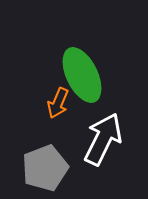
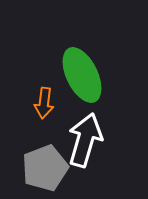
orange arrow: moved 14 px left; rotated 16 degrees counterclockwise
white arrow: moved 18 px left, 1 px down; rotated 10 degrees counterclockwise
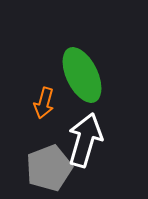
orange arrow: rotated 8 degrees clockwise
gray pentagon: moved 4 px right
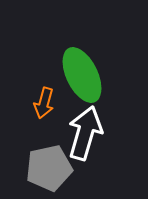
white arrow: moved 7 px up
gray pentagon: rotated 9 degrees clockwise
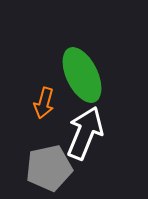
white arrow: rotated 6 degrees clockwise
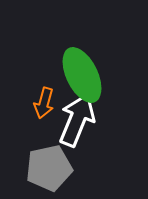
white arrow: moved 8 px left, 13 px up
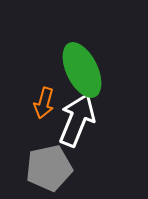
green ellipse: moved 5 px up
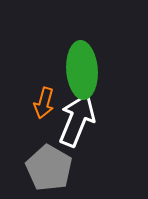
green ellipse: rotated 22 degrees clockwise
gray pentagon: rotated 30 degrees counterclockwise
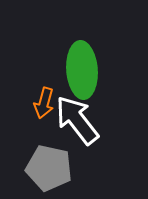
white arrow: rotated 60 degrees counterclockwise
gray pentagon: rotated 18 degrees counterclockwise
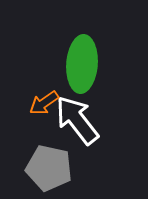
green ellipse: moved 6 px up; rotated 8 degrees clockwise
orange arrow: rotated 40 degrees clockwise
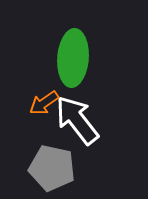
green ellipse: moved 9 px left, 6 px up
gray pentagon: moved 3 px right
